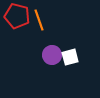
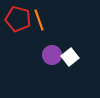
red pentagon: moved 1 px right, 3 px down
white square: rotated 24 degrees counterclockwise
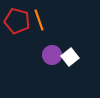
red pentagon: moved 1 px left, 2 px down
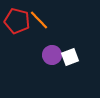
orange line: rotated 25 degrees counterclockwise
white square: rotated 18 degrees clockwise
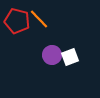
orange line: moved 1 px up
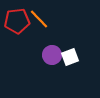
red pentagon: rotated 20 degrees counterclockwise
